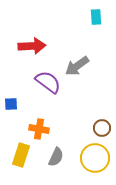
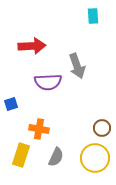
cyan rectangle: moved 3 px left, 1 px up
gray arrow: rotated 75 degrees counterclockwise
purple semicircle: rotated 140 degrees clockwise
blue square: rotated 16 degrees counterclockwise
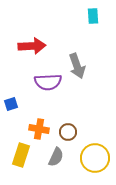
brown circle: moved 34 px left, 4 px down
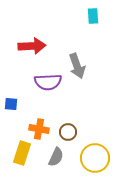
blue square: rotated 24 degrees clockwise
yellow rectangle: moved 1 px right, 2 px up
